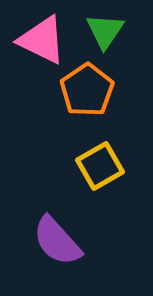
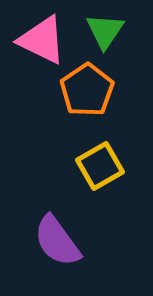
purple semicircle: rotated 6 degrees clockwise
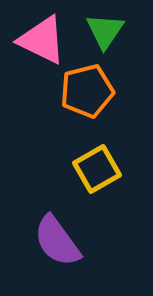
orange pentagon: moved 1 px down; rotated 20 degrees clockwise
yellow square: moved 3 px left, 3 px down
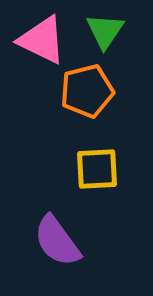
yellow square: rotated 27 degrees clockwise
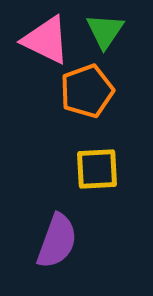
pink triangle: moved 4 px right
orange pentagon: rotated 6 degrees counterclockwise
purple semicircle: rotated 124 degrees counterclockwise
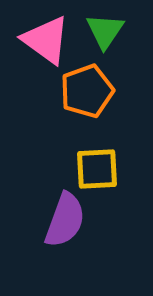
pink triangle: rotated 10 degrees clockwise
purple semicircle: moved 8 px right, 21 px up
